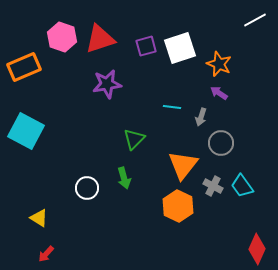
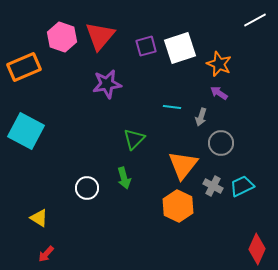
red triangle: moved 3 px up; rotated 32 degrees counterclockwise
cyan trapezoid: rotated 100 degrees clockwise
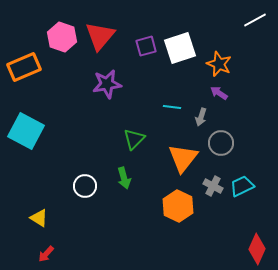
orange triangle: moved 7 px up
white circle: moved 2 px left, 2 px up
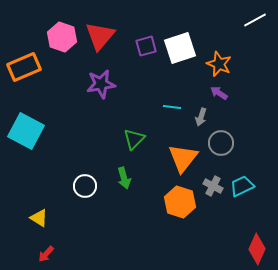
purple star: moved 6 px left
orange hexagon: moved 2 px right, 4 px up; rotated 8 degrees counterclockwise
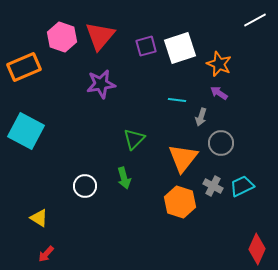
cyan line: moved 5 px right, 7 px up
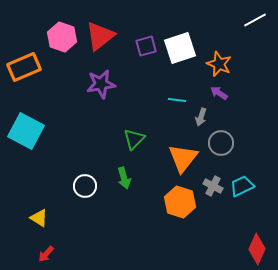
red triangle: rotated 12 degrees clockwise
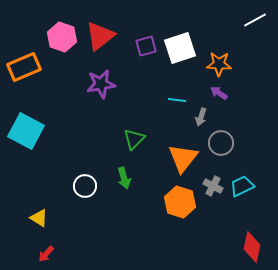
orange star: rotated 20 degrees counterclockwise
red diamond: moved 5 px left, 2 px up; rotated 12 degrees counterclockwise
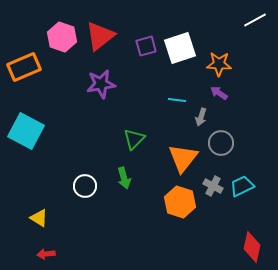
red arrow: rotated 42 degrees clockwise
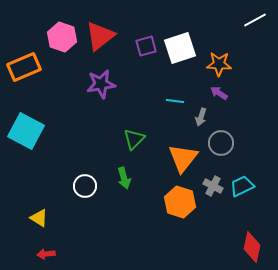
cyan line: moved 2 px left, 1 px down
